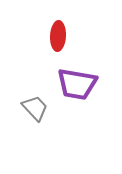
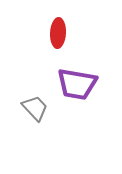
red ellipse: moved 3 px up
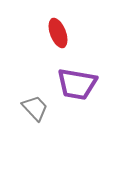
red ellipse: rotated 24 degrees counterclockwise
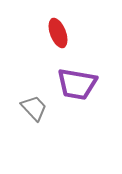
gray trapezoid: moved 1 px left
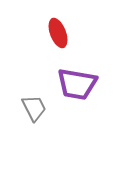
gray trapezoid: rotated 16 degrees clockwise
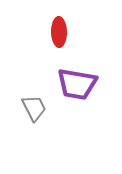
red ellipse: moved 1 px right, 1 px up; rotated 20 degrees clockwise
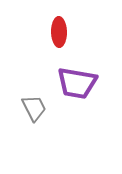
purple trapezoid: moved 1 px up
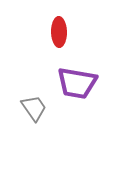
gray trapezoid: rotated 8 degrees counterclockwise
